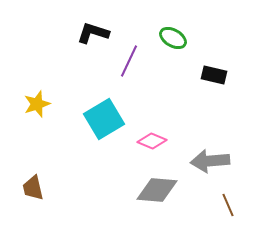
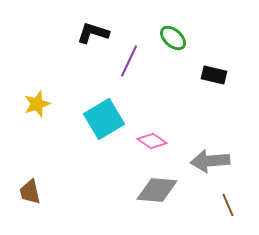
green ellipse: rotated 12 degrees clockwise
pink diamond: rotated 12 degrees clockwise
brown trapezoid: moved 3 px left, 4 px down
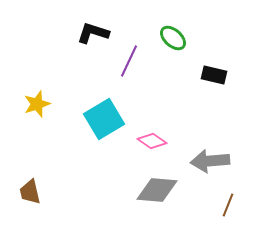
brown line: rotated 45 degrees clockwise
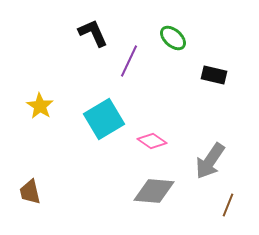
black L-shape: rotated 48 degrees clockwise
yellow star: moved 3 px right, 2 px down; rotated 20 degrees counterclockwise
gray arrow: rotated 51 degrees counterclockwise
gray diamond: moved 3 px left, 1 px down
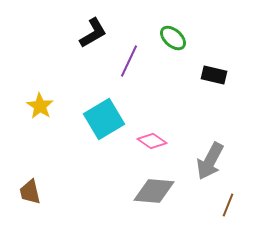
black L-shape: rotated 84 degrees clockwise
gray arrow: rotated 6 degrees counterclockwise
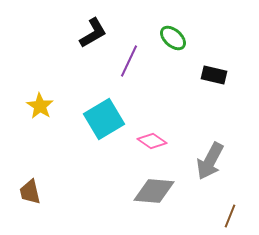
brown line: moved 2 px right, 11 px down
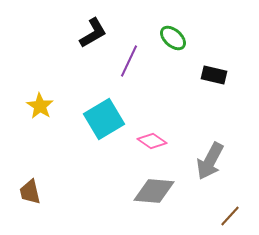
brown line: rotated 20 degrees clockwise
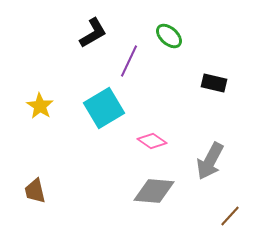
green ellipse: moved 4 px left, 2 px up
black rectangle: moved 8 px down
cyan square: moved 11 px up
brown trapezoid: moved 5 px right, 1 px up
